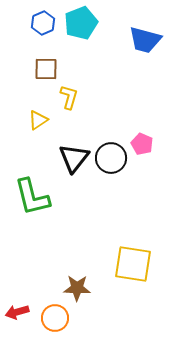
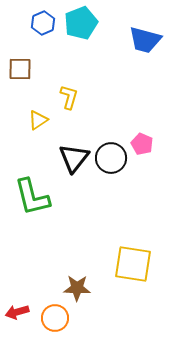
brown square: moved 26 px left
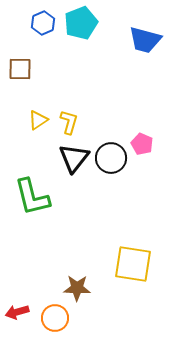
yellow L-shape: moved 25 px down
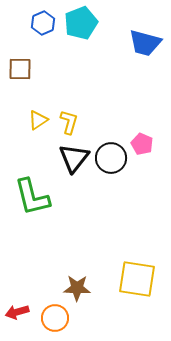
blue trapezoid: moved 3 px down
yellow square: moved 4 px right, 15 px down
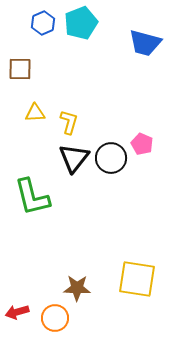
yellow triangle: moved 3 px left, 7 px up; rotated 30 degrees clockwise
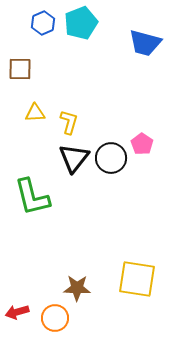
pink pentagon: rotated 10 degrees clockwise
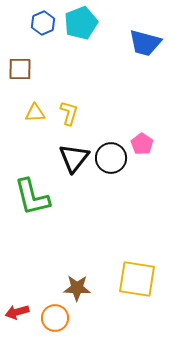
yellow L-shape: moved 9 px up
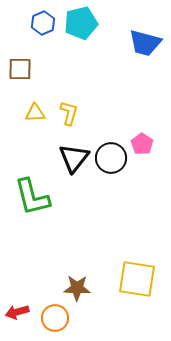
cyan pentagon: rotated 8 degrees clockwise
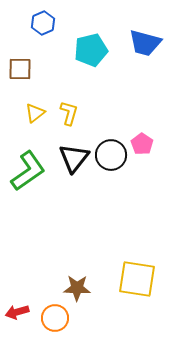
cyan pentagon: moved 10 px right, 27 px down
yellow triangle: rotated 35 degrees counterclockwise
black circle: moved 3 px up
green L-shape: moved 4 px left, 26 px up; rotated 111 degrees counterclockwise
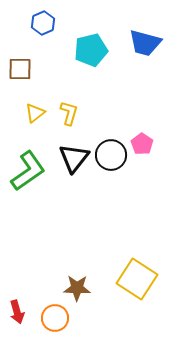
yellow square: rotated 24 degrees clockwise
red arrow: rotated 90 degrees counterclockwise
